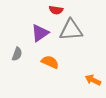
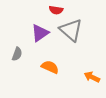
gray triangle: rotated 45 degrees clockwise
orange semicircle: moved 5 px down
orange arrow: moved 1 px left, 3 px up
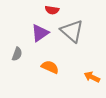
red semicircle: moved 4 px left
gray triangle: moved 1 px right, 1 px down
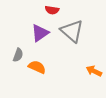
gray semicircle: moved 1 px right, 1 px down
orange semicircle: moved 13 px left
orange arrow: moved 2 px right, 6 px up
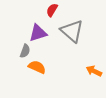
red semicircle: rotated 112 degrees clockwise
purple triangle: moved 2 px left; rotated 18 degrees clockwise
gray semicircle: moved 7 px right, 4 px up
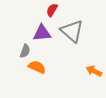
purple triangle: moved 4 px right; rotated 12 degrees clockwise
